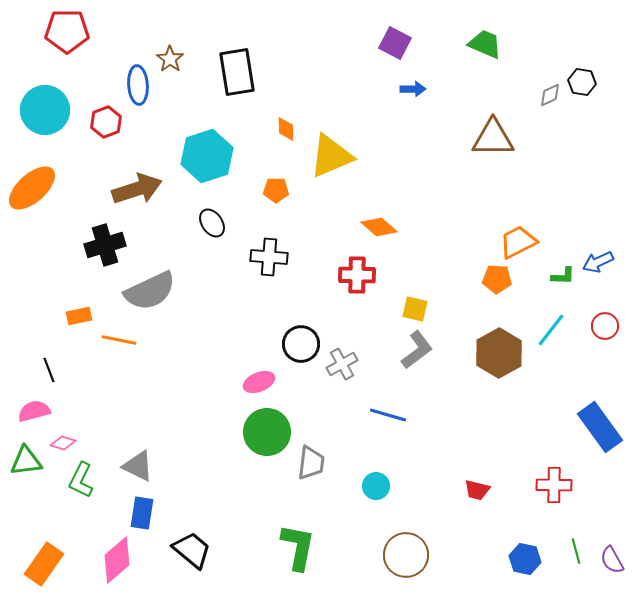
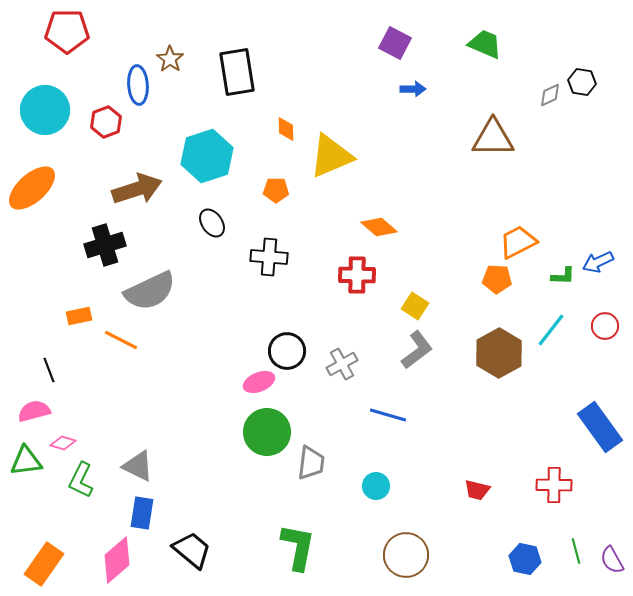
yellow square at (415, 309): moved 3 px up; rotated 20 degrees clockwise
orange line at (119, 340): moved 2 px right; rotated 16 degrees clockwise
black circle at (301, 344): moved 14 px left, 7 px down
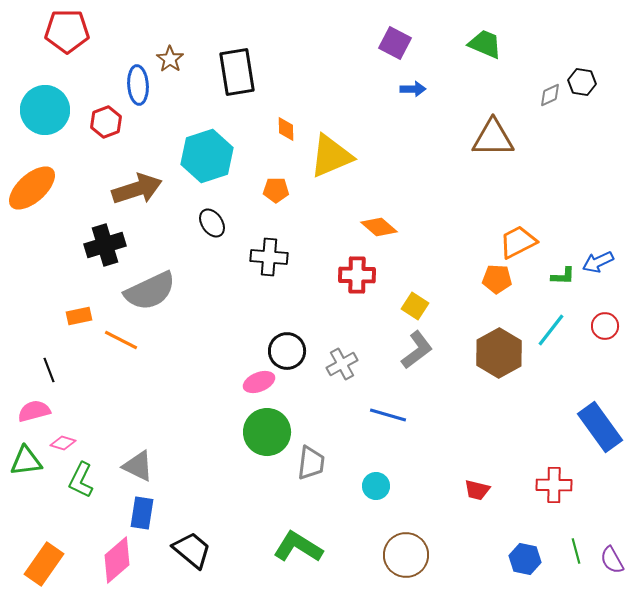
green L-shape at (298, 547): rotated 69 degrees counterclockwise
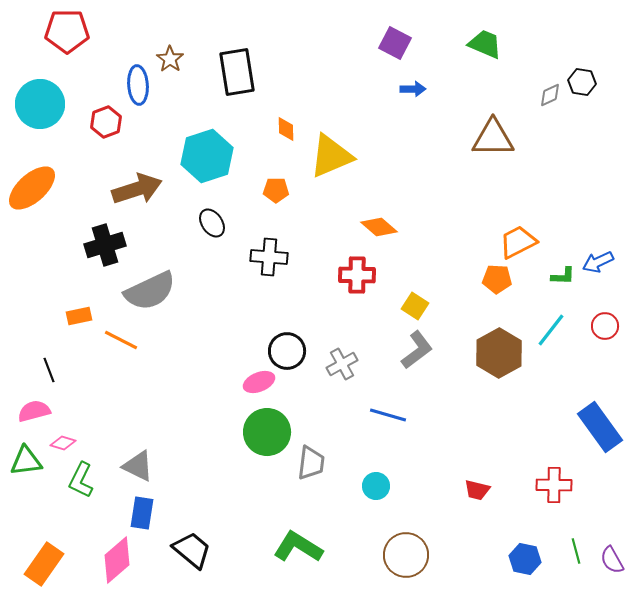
cyan circle at (45, 110): moved 5 px left, 6 px up
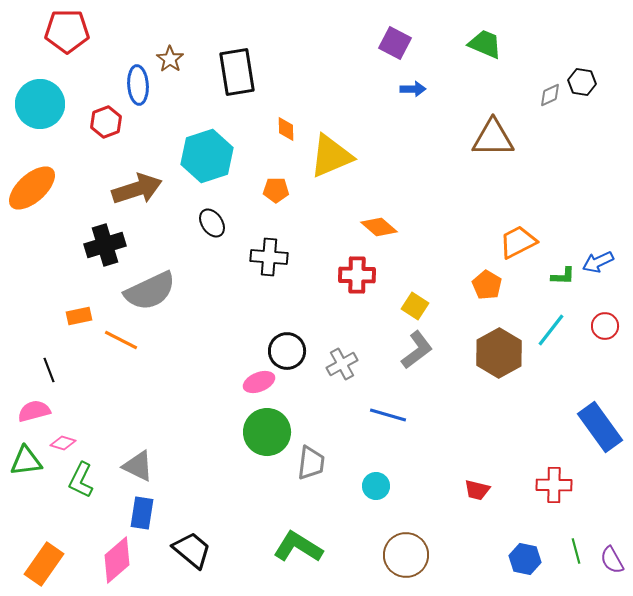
orange pentagon at (497, 279): moved 10 px left, 6 px down; rotated 28 degrees clockwise
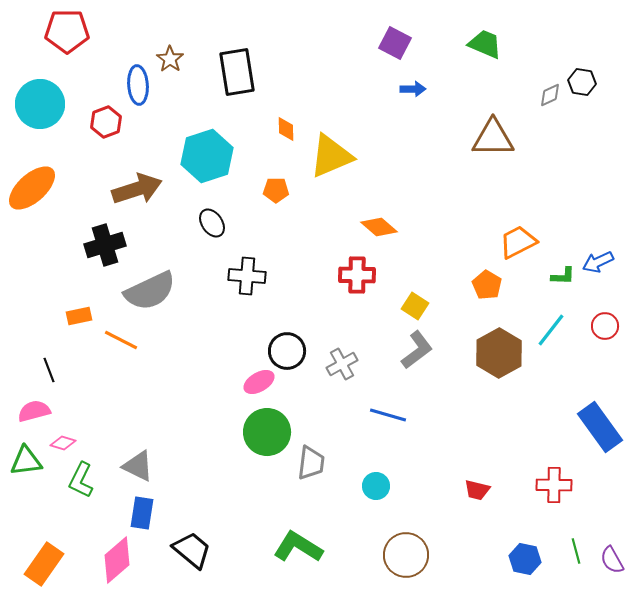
black cross at (269, 257): moved 22 px left, 19 px down
pink ellipse at (259, 382): rotated 8 degrees counterclockwise
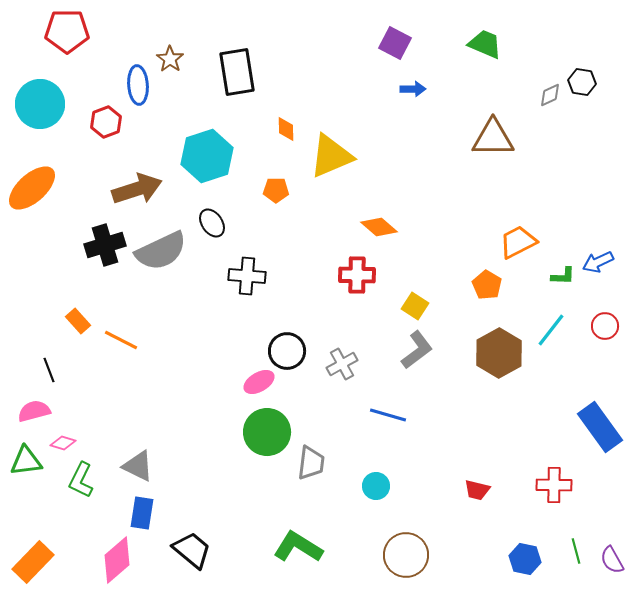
gray semicircle at (150, 291): moved 11 px right, 40 px up
orange rectangle at (79, 316): moved 1 px left, 5 px down; rotated 60 degrees clockwise
orange rectangle at (44, 564): moved 11 px left, 2 px up; rotated 9 degrees clockwise
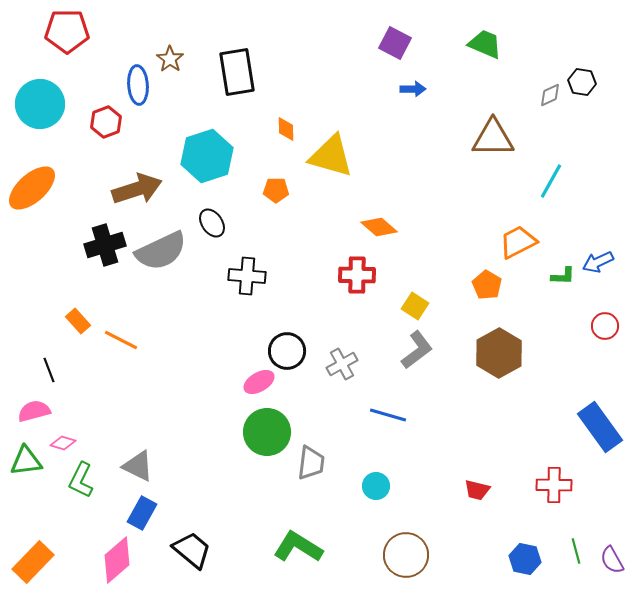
yellow triangle at (331, 156): rotated 39 degrees clockwise
cyan line at (551, 330): moved 149 px up; rotated 9 degrees counterclockwise
blue rectangle at (142, 513): rotated 20 degrees clockwise
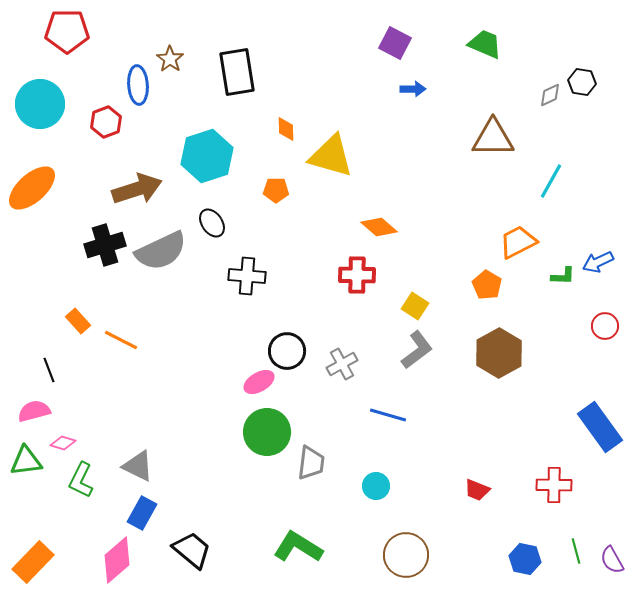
red trapezoid at (477, 490): rotated 8 degrees clockwise
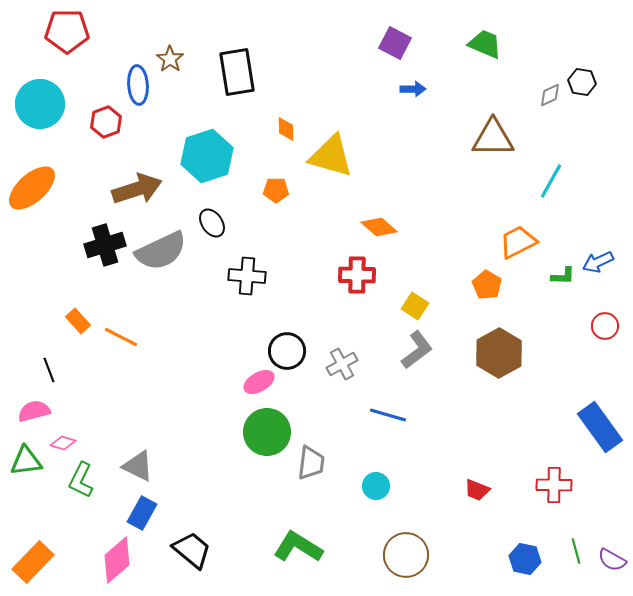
orange line at (121, 340): moved 3 px up
purple semicircle at (612, 560): rotated 32 degrees counterclockwise
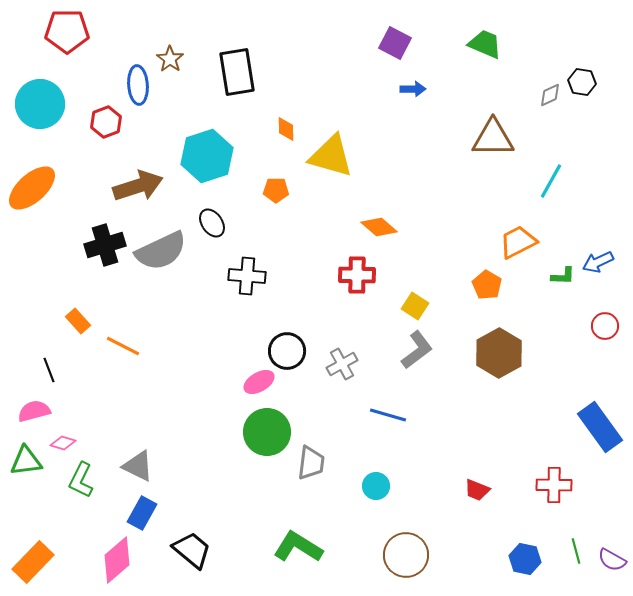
brown arrow at (137, 189): moved 1 px right, 3 px up
orange line at (121, 337): moved 2 px right, 9 px down
